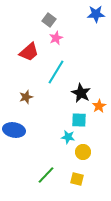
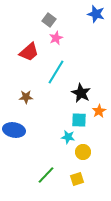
blue star: rotated 18 degrees clockwise
brown star: rotated 16 degrees clockwise
orange star: moved 5 px down
yellow square: rotated 32 degrees counterclockwise
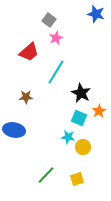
cyan square: moved 2 px up; rotated 21 degrees clockwise
yellow circle: moved 5 px up
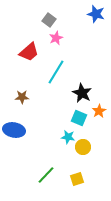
black star: moved 1 px right
brown star: moved 4 px left
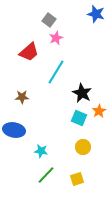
cyan star: moved 27 px left, 14 px down
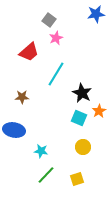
blue star: rotated 24 degrees counterclockwise
cyan line: moved 2 px down
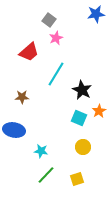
black star: moved 3 px up
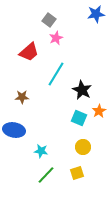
yellow square: moved 6 px up
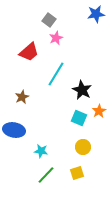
brown star: rotated 24 degrees counterclockwise
